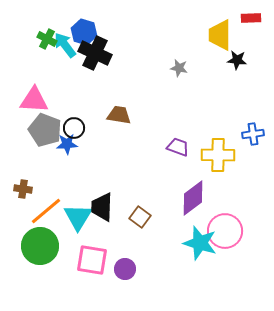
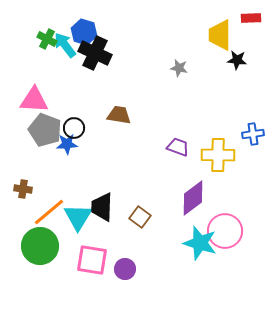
orange line: moved 3 px right, 1 px down
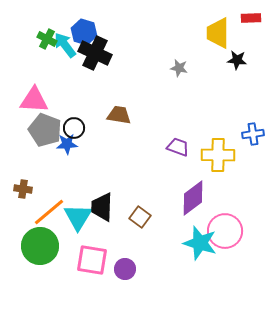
yellow trapezoid: moved 2 px left, 2 px up
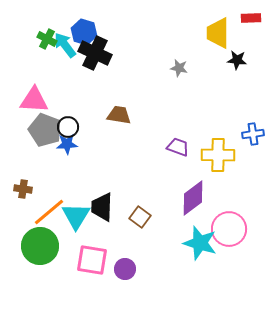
black circle: moved 6 px left, 1 px up
cyan triangle: moved 2 px left, 1 px up
pink circle: moved 4 px right, 2 px up
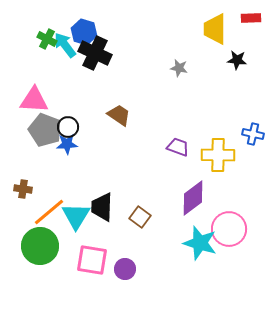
yellow trapezoid: moved 3 px left, 4 px up
brown trapezoid: rotated 25 degrees clockwise
blue cross: rotated 20 degrees clockwise
